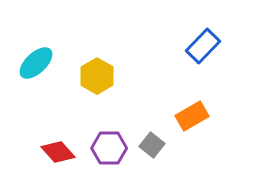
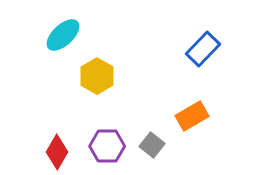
blue rectangle: moved 3 px down
cyan ellipse: moved 27 px right, 28 px up
purple hexagon: moved 2 px left, 2 px up
red diamond: moved 1 px left; rotated 72 degrees clockwise
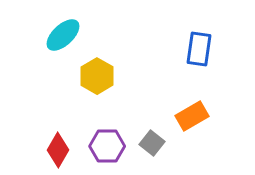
blue rectangle: moved 4 px left; rotated 36 degrees counterclockwise
gray square: moved 2 px up
red diamond: moved 1 px right, 2 px up
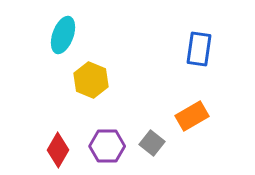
cyan ellipse: rotated 27 degrees counterclockwise
yellow hexagon: moved 6 px left, 4 px down; rotated 8 degrees counterclockwise
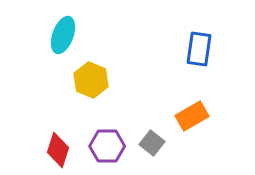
red diamond: rotated 12 degrees counterclockwise
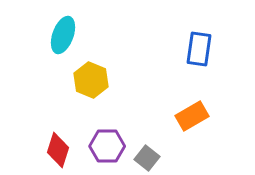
gray square: moved 5 px left, 15 px down
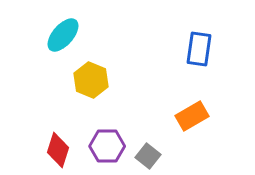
cyan ellipse: rotated 21 degrees clockwise
gray square: moved 1 px right, 2 px up
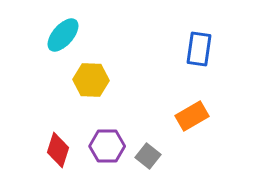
yellow hexagon: rotated 20 degrees counterclockwise
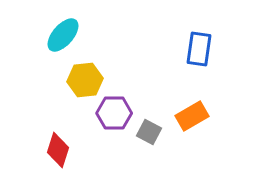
yellow hexagon: moved 6 px left; rotated 8 degrees counterclockwise
purple hexagon: moved 7 px right, 33 px up
gray square: moved 1 px right, 24 px up; rotated 10 degrees counterclockwise
